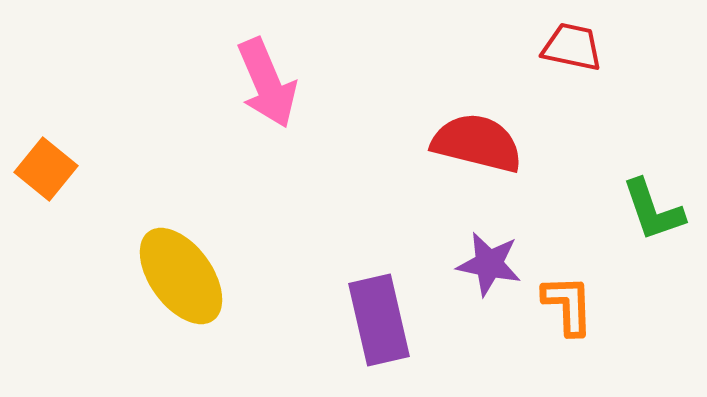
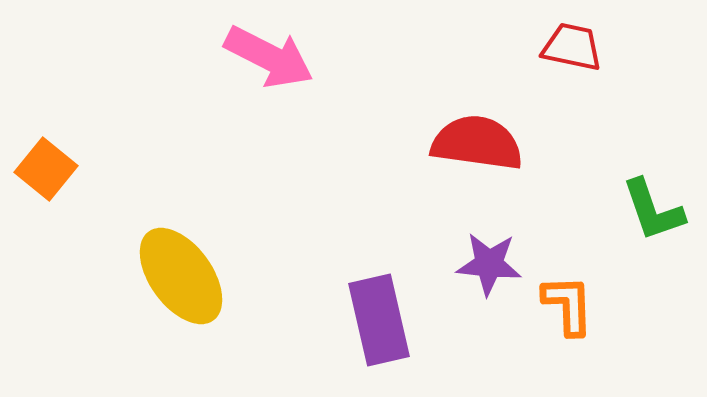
pink arrow: moved 2 px right, 26 px up; rotated 40 degrees counterclockwise
red semicircle: rotated 6 degrees counterclockwise
purple star: rotated 6 degrees counterclockwise
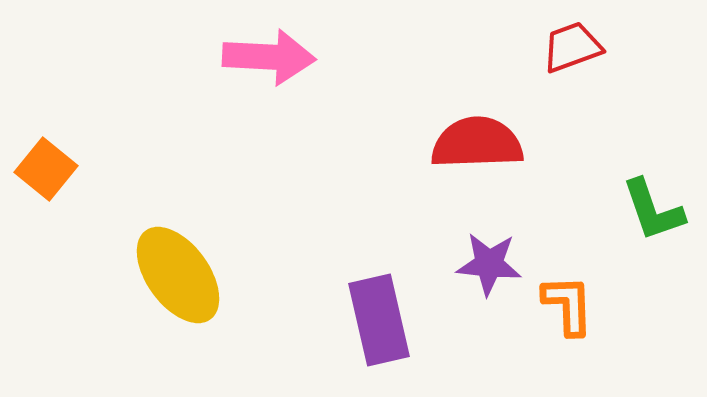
red trapezoid: rotated 32 degrees counterclockwise
pink arrow: rotated 24 degrees counterclockwise
red semicircle: rotated 10 degrees counterclockwise
yellow ellipse: moved 3 px left, 1 px up
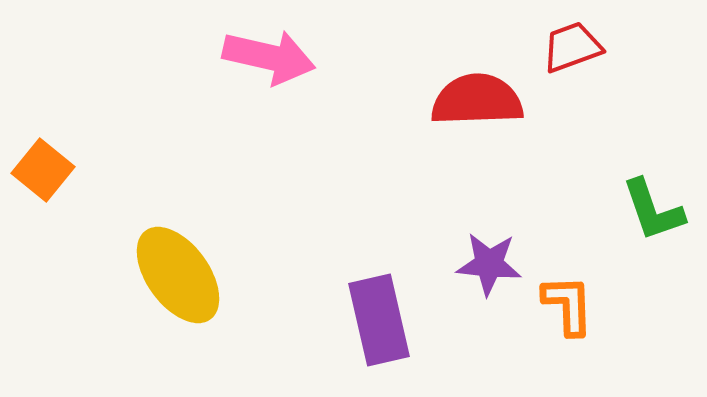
pink arrow: rotated 10 degrees clockwise
red semicircle: moved 43 px up
orange square: moved 3 px left, 1 px down
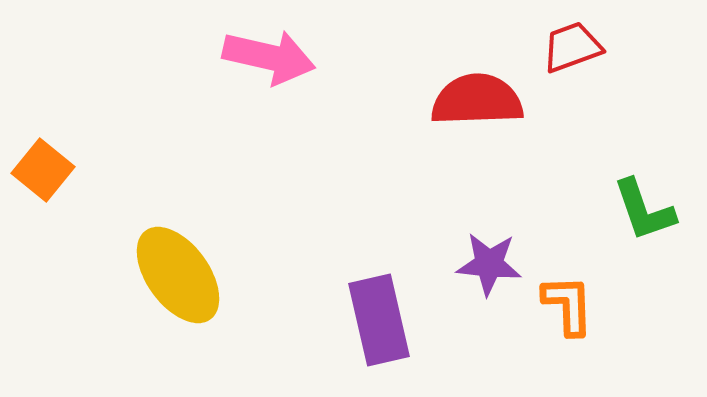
green L-shape: moved 9 px left
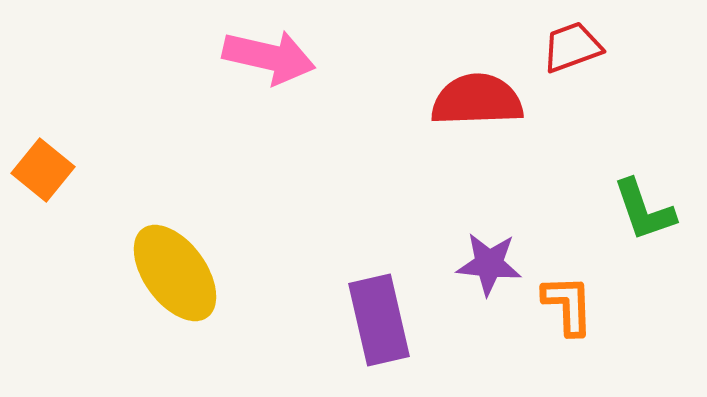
yellow ellipse: moved 3 px left, 2 px up
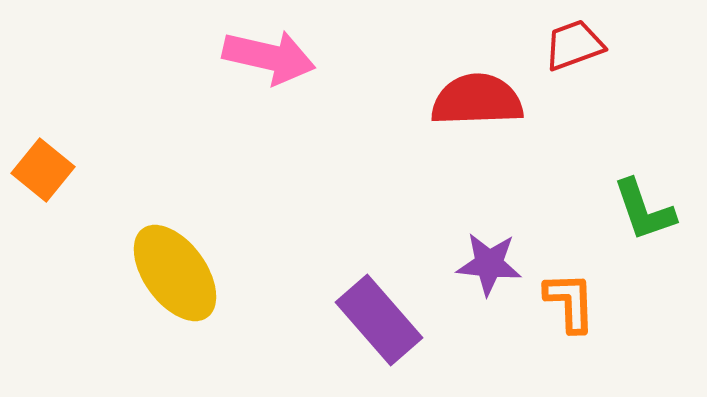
red trapezoid: moved 2 px right, 2 px up
orange L-shape: moved 2 px right, 3 px up
purple rectangle: rotated 28 degrees counterclockwise
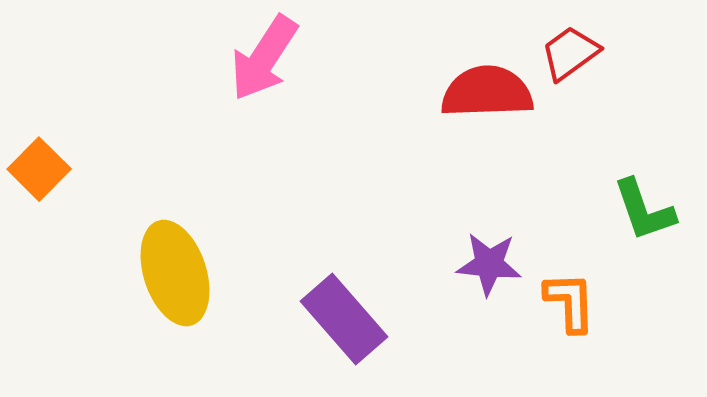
red trapezoid: moved 4 px left, 8 px down; rotated 16 degrees counterclockwise
pink arrow: moved 5 px left, 1 px down; rotated 110 degrees clockwise
red semicircle: moved 10 px right, 8 px up
orange square: moved 4 px left, 1 px up; rotated 6 degrees clockwise
yellow ellipse: rotated 18 degrees clockwise
purple rectangle: moved 35 px left, 1 px up
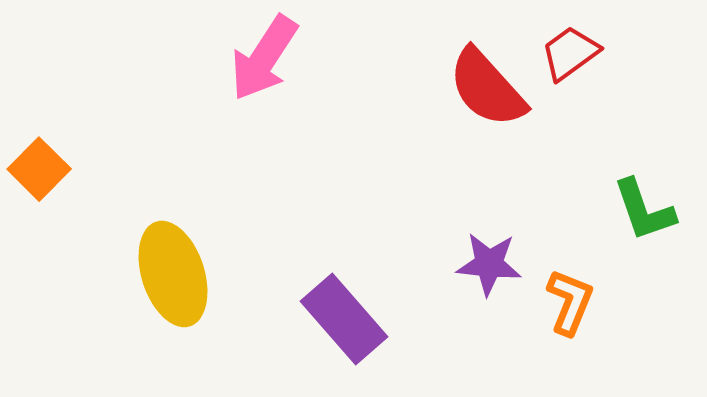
red semicircle: moved 4 px up; rotated 130 degrees counterclockwise
yellow ellipse: moved 2 px left, 1 px down
orange L-shape: rotated 24 degrees clockwise
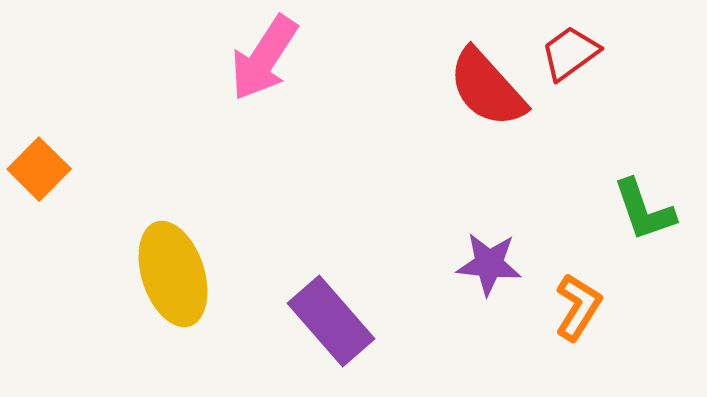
orange L-shape: moved 8 px right, 5 px down; rotated 10 degrees clockwise
purple rectangle: moved 13 px left, 2 px down
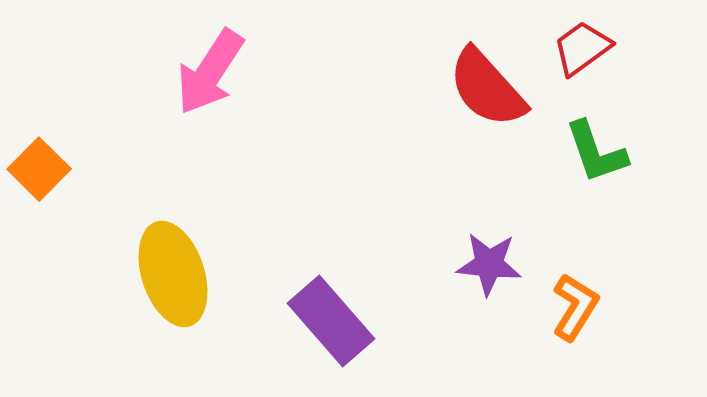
red trapezoid: moved 12 px right, 5 px up
pink arrow: moved 54 px left, 14 px down
green L-shape: moved 48 px left, 58 px up
orange L-shape: moved 3 px left
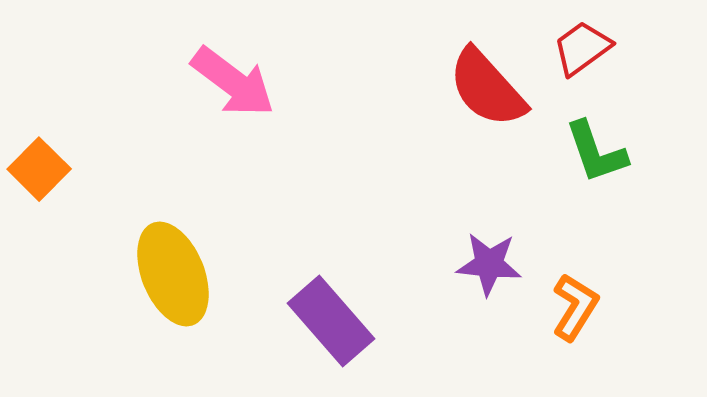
pink arrow: moved 23 px right, 10 px down; rotated 86 degrees counterclockwise
yellow ellipse: rotated 4 degrees counterclockwise
